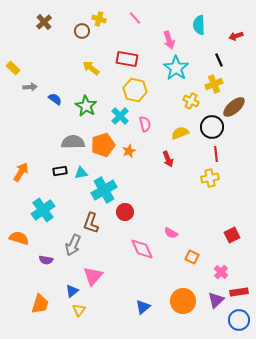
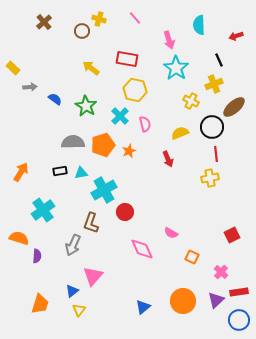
purple semicircle at (46, 260): moved 9 px left, 4 px up; rotated 96 degrees counterclockwise
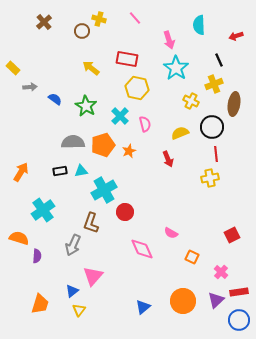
yellow hexagon at (135, 90): moved 2 px right, 2 px up
brown ellipse at (234, 107): moved 3 px up; rotated 40 degrees counterclockwise
cyan triangle at (81, 173): moved 2 px up
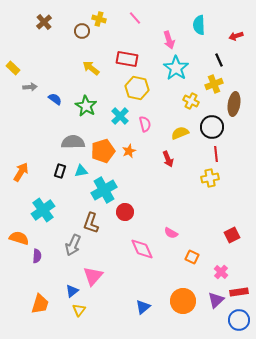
orange pentagon at (103, 145): moved 6 px down
black rectangle at (60, 171): rotated 64 degrees counterclockwise
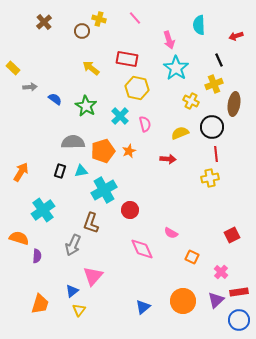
red arrow at (168, 159): rotated 63 degrees counterclockwise
red circle at (125, 212): moved 5 px right, 2 px up
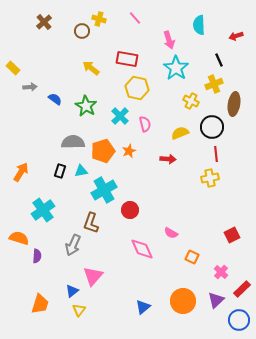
red rectangle at (239, 292): moved 3 px right, 3 px up; rotated 36 degrees counterclockwise
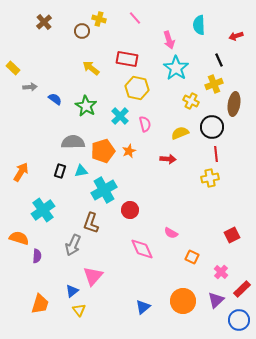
yellow triangle at (79, 310): rotated 16 degrees counterclockwise
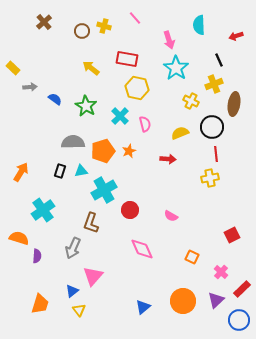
yellow cross at (99, 19): moved 5 px right, 7 px down
pink semicircle at (171, 233): moved 17 px up
gray arrow at (73, 245): moved 3 px down
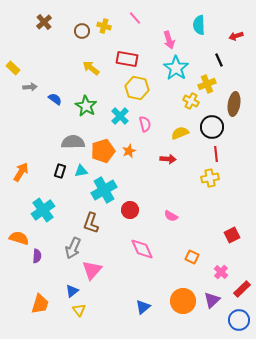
yellow cross at (214, 84): moved 7 px left
pink triangle at (93, 276): moved 1 px left, 6 px up
purple triangle at (216, 300): moved 4 px left
